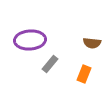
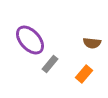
purple ellipse: rotated 52 degrees clockwise
orange rectangle: rotated 18 degrees clockwise
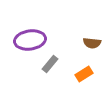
purple ellipse: rotated 56 degrees counterclockwise
orange rectangle: rotated 18 degrees clockwise
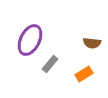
purple ellipse: rotated 56 degrees counterclockwise
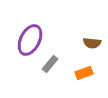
orange rectangle: moved 1 px up; rotated 12 degrees clockwise
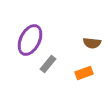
gray rectangle: moved 2 px left
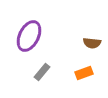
purple ellipse: moved 1 px left, 4 px up
gray rectangle: moved 6 px left, 8 px down
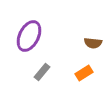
brown semicircle: moved 1 px right
orange rectangle: rotated 12 degrees counterclockwise
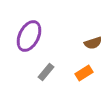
brown semicircle: rotated 24 degrees counterclockwise
gray rectangle: moved 4 px right
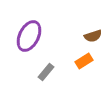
brown semicircle: moved 7 px up
orange rectangle: moved 12 px up
